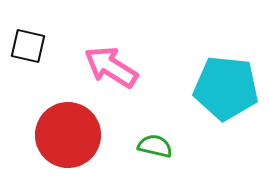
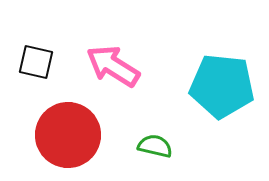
black square: moved 8 px right, 16 px down
pink arrow: moved 2 px right, 1 px up
cyan pentagon: moved 4 px left, 2 px up
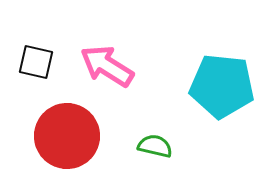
pink arrow: moved 6 px left
red circle: moved 1 px left, 1 px down
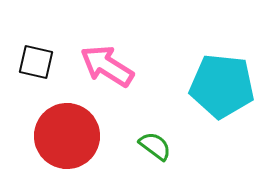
green semicircle: rotated 24 degrees clockwise
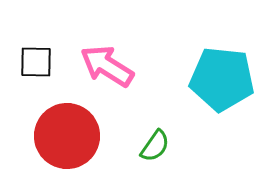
black square: rotated 12 degrees counterclockwise
cyan pentagon: moved 7 px up
green semicircle: rotated 88 degrees clockwise
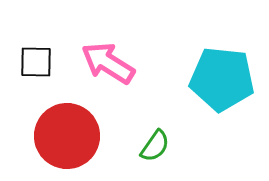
pink arrow: moved 1 px right, 3 px up
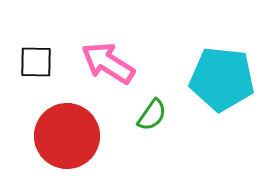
green semicircle: moved 3 px left, 31 px up
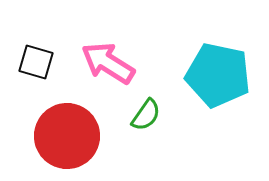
black square: rotated 15 degrees clockwise
cyan pentagon: moved 4 px left, 4 px up; rotated 6 degrees clockwise
green semicircle: moved 6 px left
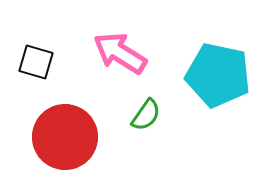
pink arrow: moved 12 px right, 10 px up
red circle: moved 2 px left, 1 px down
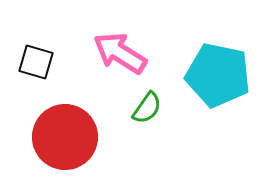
green semicircle: moved 1 px right, 7 px up
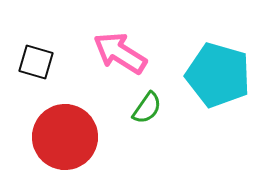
cyan pentagon: rotated 4 degrees clockwise
